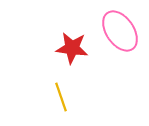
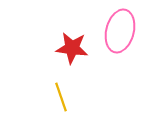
pink ellipse: rotated 48 degrees clockwise
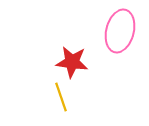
red star: moved 14 px down
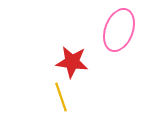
pink ellipse: moved 1 px left, 1 px up; rotated 6 degrees clockwise
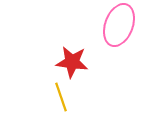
pink ellipse: moved 5 px up
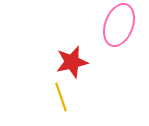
red star: rotated 20 degrees counterclockwise
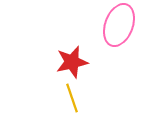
yellow line: moved 11 px right, 1 px down
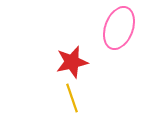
pink ellipse: moved 3 px down
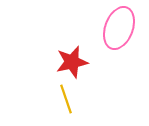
yellow line: moved 6 px left, 1 px down
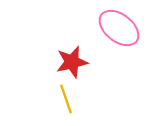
pink ellipse: rotated 72 degrees counterclockwise
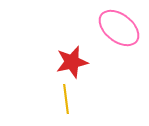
yellow line: rotated 12 degrees clockwise
